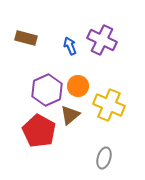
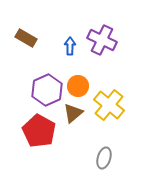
brown rectangle: rotated 15 degrees clockwise
blue arrow: rotated 24 degrees clockwise
yellow cross: rotated 16 degrees clockwise
brown triangle: moved 3 px right, 2 px up
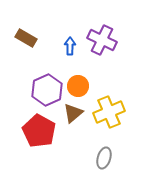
yellow cross: moved 7 px down; rotated 28 degrees clockwise
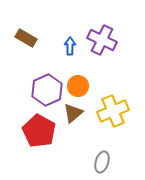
yellow cross: moved 4 px right, 1 px up
gray ellipse: moved 2 px left, 4 px down
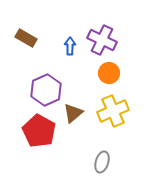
orange circle: moved 31 px right, 13 px up
purple hexagon: moved 1 px left
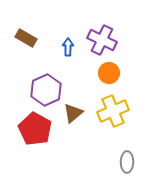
blue arrow: moved 2 px left, 1 px down
red pentagon: moved 4 px left, 2 px up
gray ellipse: moved 25 px right; rotated 15 degrees counterclockwise
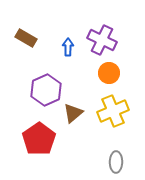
red pentagon: moved 4 px right, 10 px down; rotated 8 degrees clockwise
gray ellipse: moved 11 px left
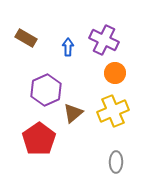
purple cross: moved 2 px right
orange circle: moved 6 px right
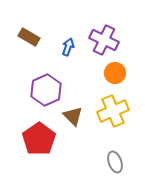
brown rectangle: moved 3 px right, 1 px up
blue arrow: rotated 18 degrees clockwise
brown triangle: moved 3 px down; rotated 35 degrees counterclockwise
gray ellipse: moved 1 px left; rotated 20 degrees counterclockwise
